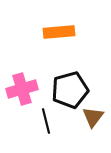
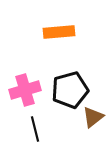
pink cross: moved 3 px right, 1 px down
brown triangle: rotated 15 degrees clockwise
black line: moved 11 px left, 8 px down
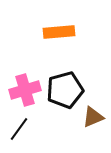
black pentagon: moved 5 px left
brown triangle: rotated 15 degrees clockwise
black line: moved 16 px left; rotated 50 degrees clockwise
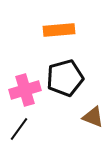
orange rectangle: moved 2 px up
black pentagon: moved 12 px up
brown triangle: rotated 45 degrees clockwise
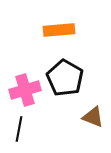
black pentagon: rotated 27 degrees counterclockwise
black line: rotated 25 degrees counterclockwise
